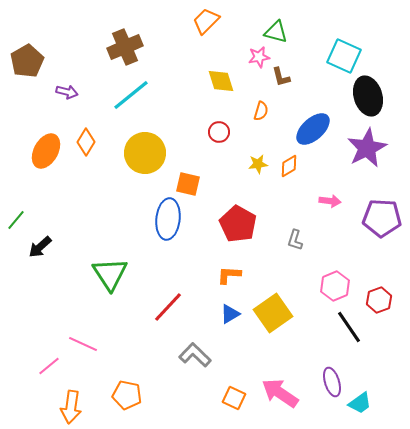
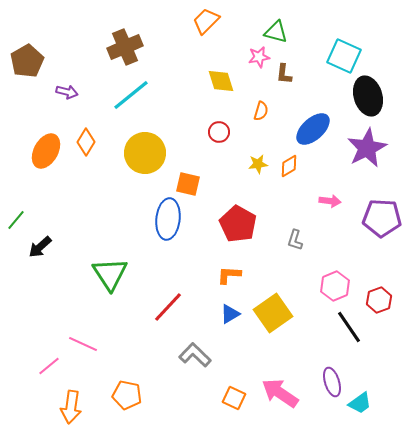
brown L-shape at (281, 77): moved 3 px right, 3 px up; rotated 20 degrees clockwise
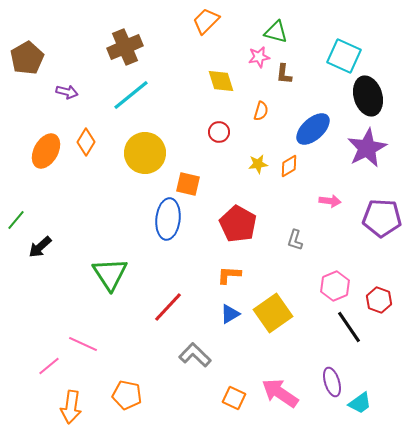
brown pentagon at (27, 61): moved 3 px up
red hexagon at (379, 300): rotated 20 degrees counterclockwise
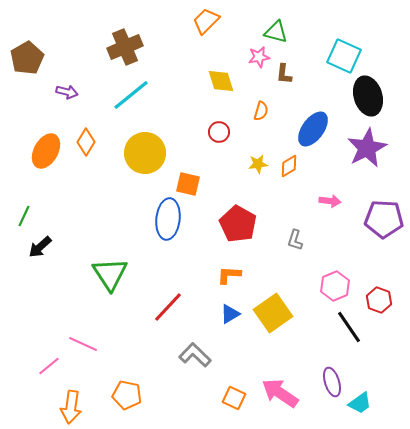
blue ellipse at (313, 129): rotated 12 degrees counterclockwise
purple pentagon at (382, 218): moved 2 px right, 1 px down
green line at (16, 220): moved 8 px right, 4 px up; rotated 15 degrees counterclockwise
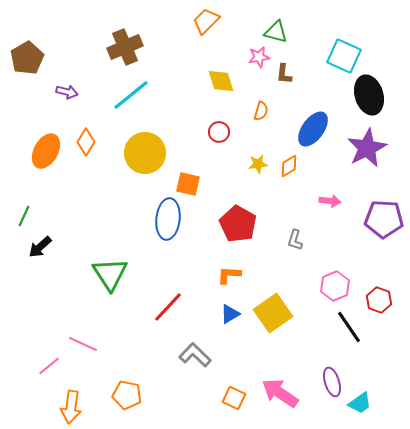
black ellipse at (368, 96): moved 1 px right, 1 px up
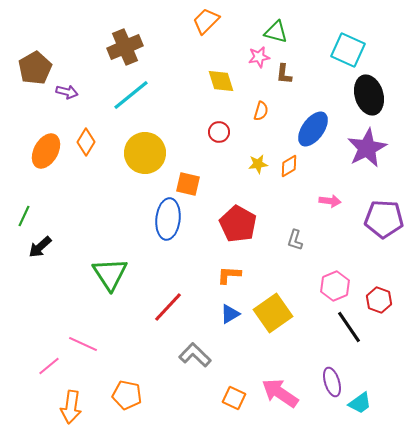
cyan square at (344, 56): moved 4 px right, 6 px up
brown pentagon at (27, 58): moved 8 px right, 10 px down
